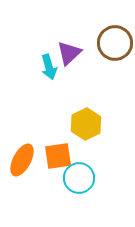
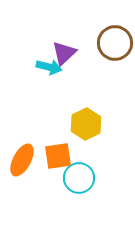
purple triangle: moved 5 px left
cyan arrow: rotated 60 degrees counterclockwise
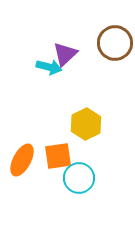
purple triangle: moved 1 px right, 1 px down
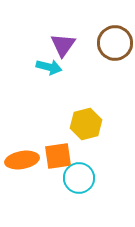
purple triangle: moved 2 px left, 9 px up; rotated 12 degrees counterclockwise
yellow hexagon: rotated 12 degrees clockwise
orange ellipse: rotated 52 degrees clockwise
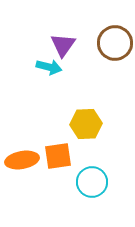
yellow hexagon: rotated 12 degrees clockwise
cyan circle: moved 13 px right, 4 px down
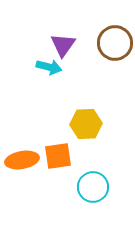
cyan circle: moved 1 px right, 5 px down
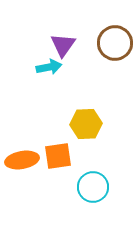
cyan arrow: rotated 25 degrees counterclockwise
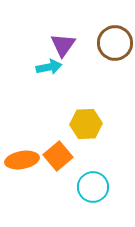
orange square: rotated 32 degrees counterclockwise
